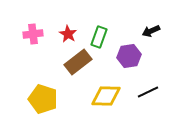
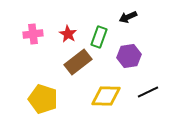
black arrow: moved 23 px left, 14 px up
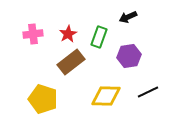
red star: rotated 12 degrees clockwise
brown rectangle: moved 7 px left
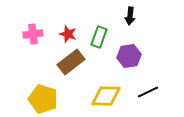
black arrow: moved 2 px right, 1 px up; rotated 60 degrees counterclockwise
red star: rotated 24 degrees counterclockwise
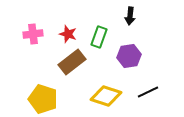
brown rectangle: moved 1 px right
yellow diamond: rotated 16 degrees clockwise
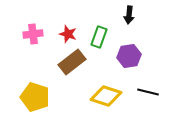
black arrow: moved 1 px left, 1 px up
black line: rotated 40 degrees clockwise
yellow pentagon: moved 8 px left, 2 px up
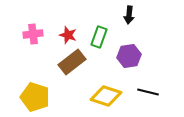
red star: moved 1 px down
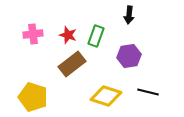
green rectangle: moved 3 px left, 1 px up
brown rectangle: moved 2 px down
yellow pentagon: moved 2 px left
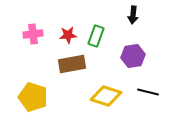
black arrow: moved 4 px right
red star: rotated 24 degrees counterclockwise
purple hexagon: moved 4 px right
brown rectangle: rotated 28 degrees clockwise
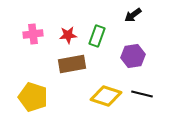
black arrow: rotated 48 degrees clockwise
green rectangle: moved 1 px right
black line: moved 6 px left, 2 px down
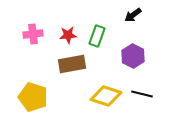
purple hexagon: rotated 25 degrees counterclockwise
